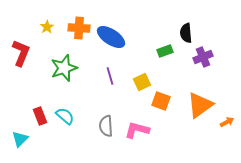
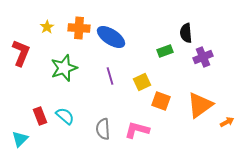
gray semicircle: moved 3 px left, 3 px down
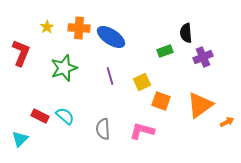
red rectangle: rotated 42 degrees counterclockwise
pink L-shape: moved 5 px right, 1 px down
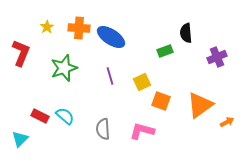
purple cross: moved 14 px right
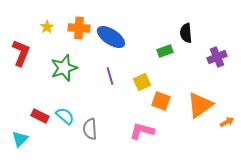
gray semicircle: moved 13 px left
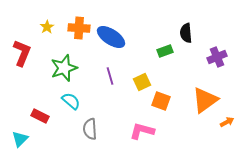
red L-shape: moved 1 px right
orange triangle: moved 5 px right, 5 px up
cyan semicircle: moved 6 px right, 15 px up
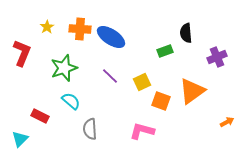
orange cross: moved 1 px right, 1 px down
purple line: rotated 30 degrees counterclockwise
orange triangle: moved 13 px left, 9 px up
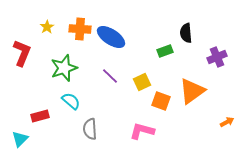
red rectangle: rotated 42 degrees counterclockwise
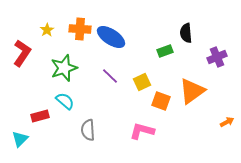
yellow star: moved 3 px down
red L-shape: rotated 12 degrees clockwise
cyan semicircle: moved 6 px left
gray semicircle: moved 2 px left, 1 px down
